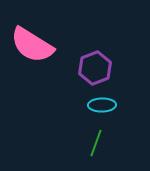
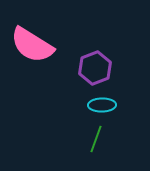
green line: moved 4 px up
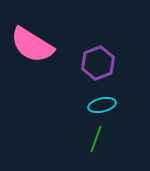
purple hexagon: moved 3 px right, 5 px up
cyan ellipse: rotated 12 degrees counterclockwise
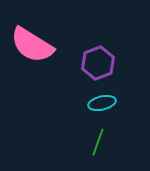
cyan ellipse: moved 2 px up
green line: moved 2 px right, 3 px down
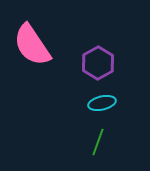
pink semicircle: rotated 24 degrees clockwise
purple hexagon: rotated 8 degrees counterclockwise
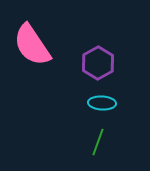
cyan ellipse: rotated 16 degrees clockwise
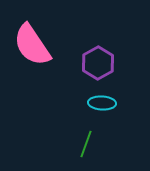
green line: moved 12 px left, 2 px down
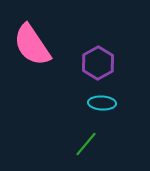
green line: rotated 20 degrees clockwise
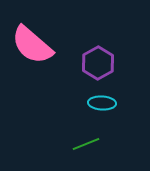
pink semicircle: rotated 15 degrees counterclockwise
green line: rotated 28 degrees clockwise
